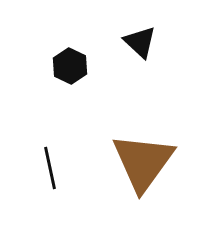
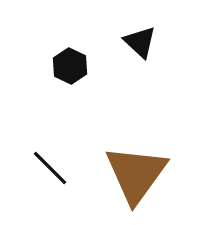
brown triangle: moved 7 px left, 12 px down
black line: rotated 33 degrees counterclockwise
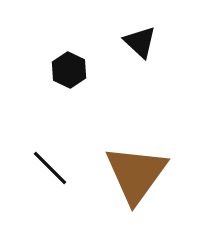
black hexagon: moved 1 px left, 4 px down
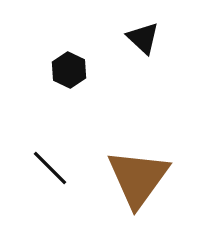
black triangle: moved 3 px right, 4 px up
brown triangle: moved 2 px right, 4 px down
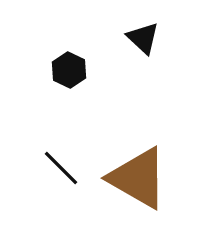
black line: moved 11 px right
brown triangle: rotated 36 degrees counterclockwise
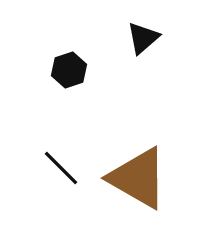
black triangle: rotated 36 degrees clockwise
black hexagon: rotated 16 degrees clockwise
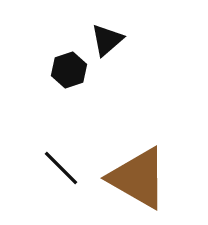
black triangle: moved 36 px left, 2 px down
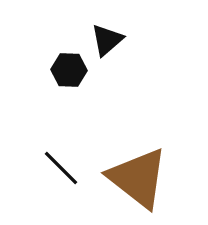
black hexagon: rotated 20 degrees clockwise
brown triangle: rotated 8 degrees clockwise
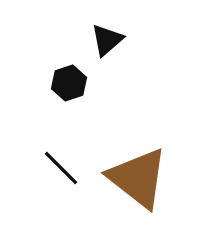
black hexagon: moved 13 px down; rotated 20 degrees counterclockwise
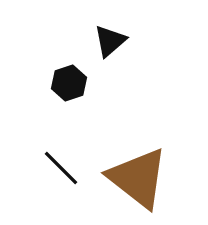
black triangle: moved 3 px right, 1 px down
